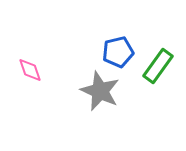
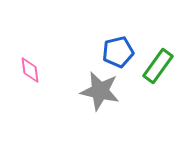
pink diamond: rotated 12 degrees clockwise
gray star: rotated 12 degrees counterclockwise
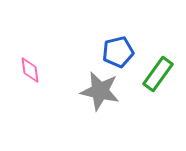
green rectangle: moved 8 px down
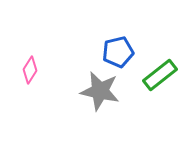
pink diamond: rotated 40 degrees clockwise
green rectangle: moved 2 px right, 1 px down; rotated 16 degrees clockwise
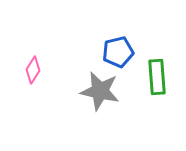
pink diamond: moved 3 px right
green rectangle: moved 3 px left, 2 px down; rotated 56 degrees counterclockwise
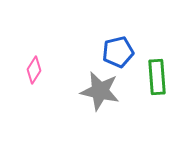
pink diamond: moved 1 px right
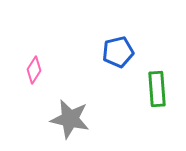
green rectangle: moved 12 px down
gray star: moved 30 px left, 28 px down
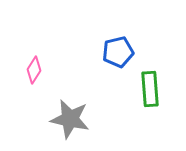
green rectangle: moved 7 px left
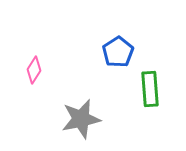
blue pentagon: rotated 20 degrees counterclockwise
gray star: moved 11 px right; rotated 24 degrees counterclockwise
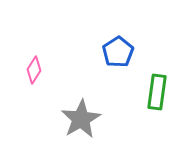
green rectangle: moved 7 px right, 3 px down; rotated 12 degrees clockwise
gray star: rotated 18 degrees counterclockwise
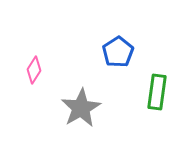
gray star: moved 11 px up
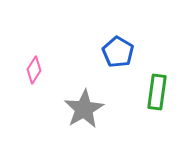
blue pentagon: rotated 8 degrees counterclockwise
gray star: moved 3 px right, 1 px down
